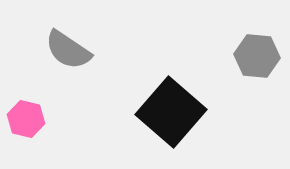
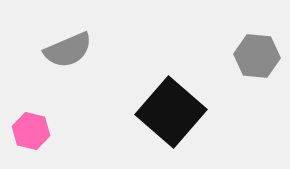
gray semicircle: rotated 57 degrees counterclockwise
pink hexagon: moved 5 px right, 12 px down
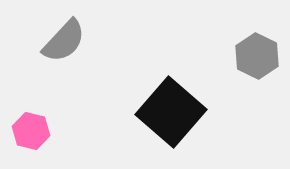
gray semicircle: moved 4 px left, 9 px up; rotated 24 degrees counterclockwise
gray hexagon: rotated 21 degrees clockwise
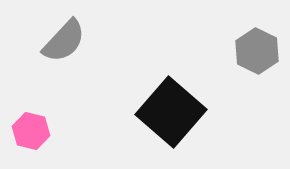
gray hexagon: moved 5 px up
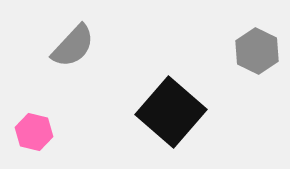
gray semicircle: moved 9 px right, 5 px down
pink hexagon: moved 3 px right, 1 px down
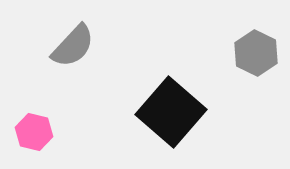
gray hexagon: moved 1 px left, 2 px down
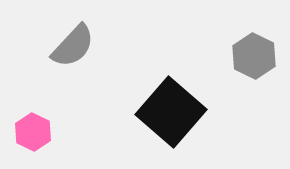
gray hexagon: moved 2 px left, 3 px down
pink hexagon: moved 1 px left; rotated 12 degrees clockwise
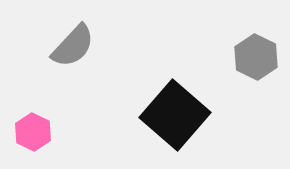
gray hexagon: moved 2 px right, 1 px down
black square: moved 4 px right, 3 px down
